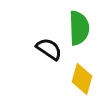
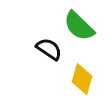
green semicircle: moved 2 px up; rotated 136 degrees clockwise
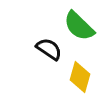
yellow diamond: moved 2 px left, 2 px up
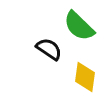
yellow diamond: moved 5 px right; rotated 8 degrees counterclockwise
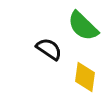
green semicircle: moved 4 px right
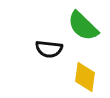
black semicircle: rotated 152 degrees clockwise
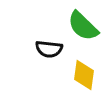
yellow diamond: moved 1 px left, 2 px up
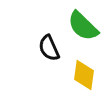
black semicircle: moved 1 px up; rotated 60 degrees clockwise
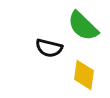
black semicircle: rotated 52 degrees counterclockwise
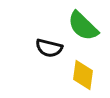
yellow diamond: moved 1 px left
